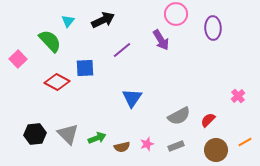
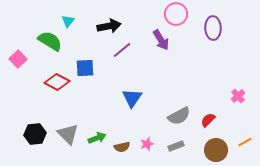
black arrow: moved 6 px right, 6 px down; rotated 15 degrees clockwise
green semicircle: rotated 15 degrees counterclockwise
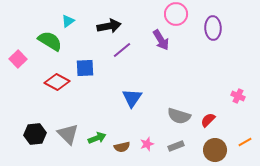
cyan triangle: rotated 16 degrees clockwise
pink cross: rotated 24 degrees counterclockwise
gray semicircle: rotated 45 degrees clockwise
brown circle: moved 1 px left
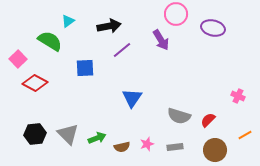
purple ellipse: rotated 75 degrees counterclockwise
red diamond: moved 22 px left, 1 px down
orange line: moved 7 px up
gray rectangle: moved 1 px left, 1 px down; rotated 14 degrees clockwise
